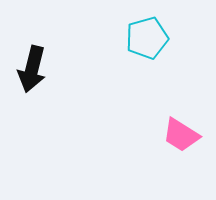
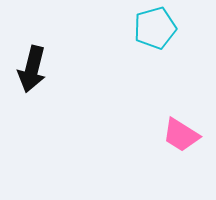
cyan pentagon: moved 8 px right, 10 px up
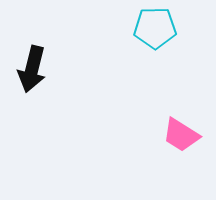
cyan pentagon: rotated 15 degrees clockwise
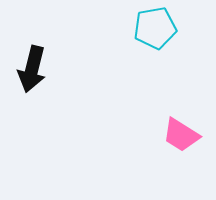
cyan pentagon: rotated 9 degrees counterclockwise
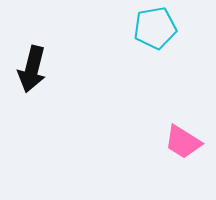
pink trapezoid: moved 2 px right, 7 px down
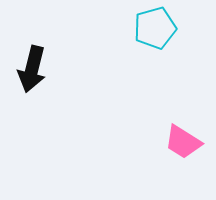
cyan pentagon: rotated 6 degrees counterclockwise
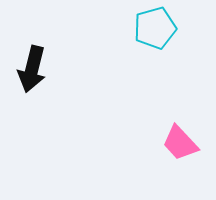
pink trapezoid: moved 3 px left, 1 px down; rotated 15 degrees clockwise
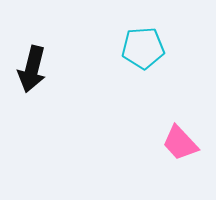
cyan pentagon: moved 12 px left, 20 px down; rotated 12 degrees clockwise
